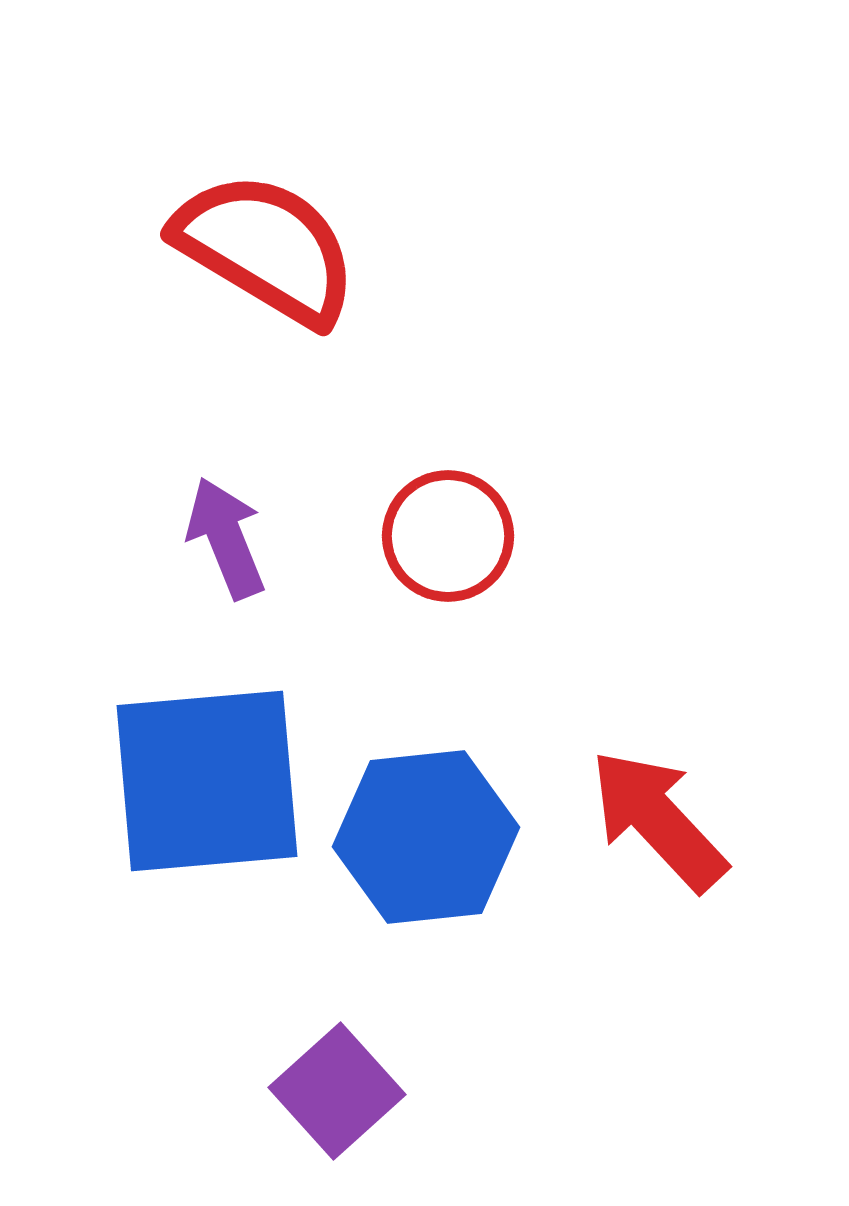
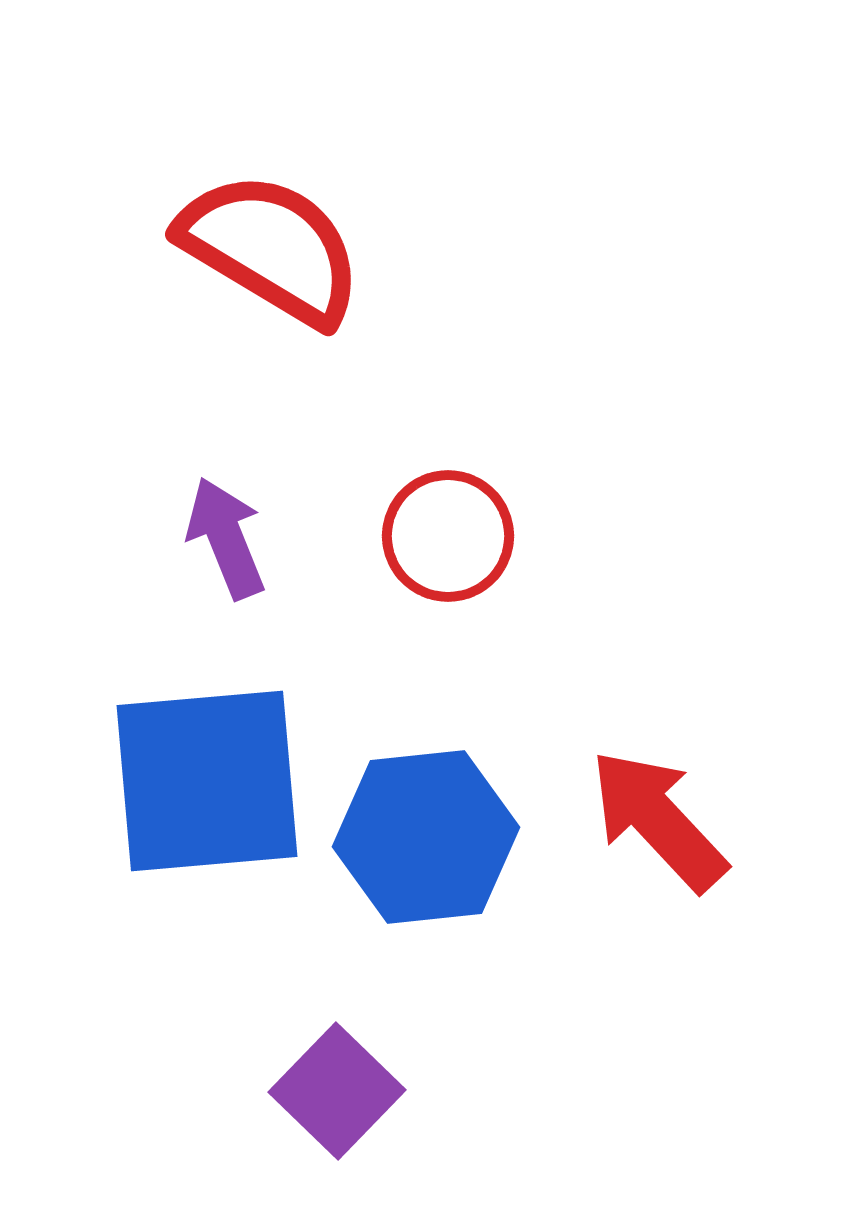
red semicircle: moved 5 px right
purple square: rotated 4 degrees counterclockwise
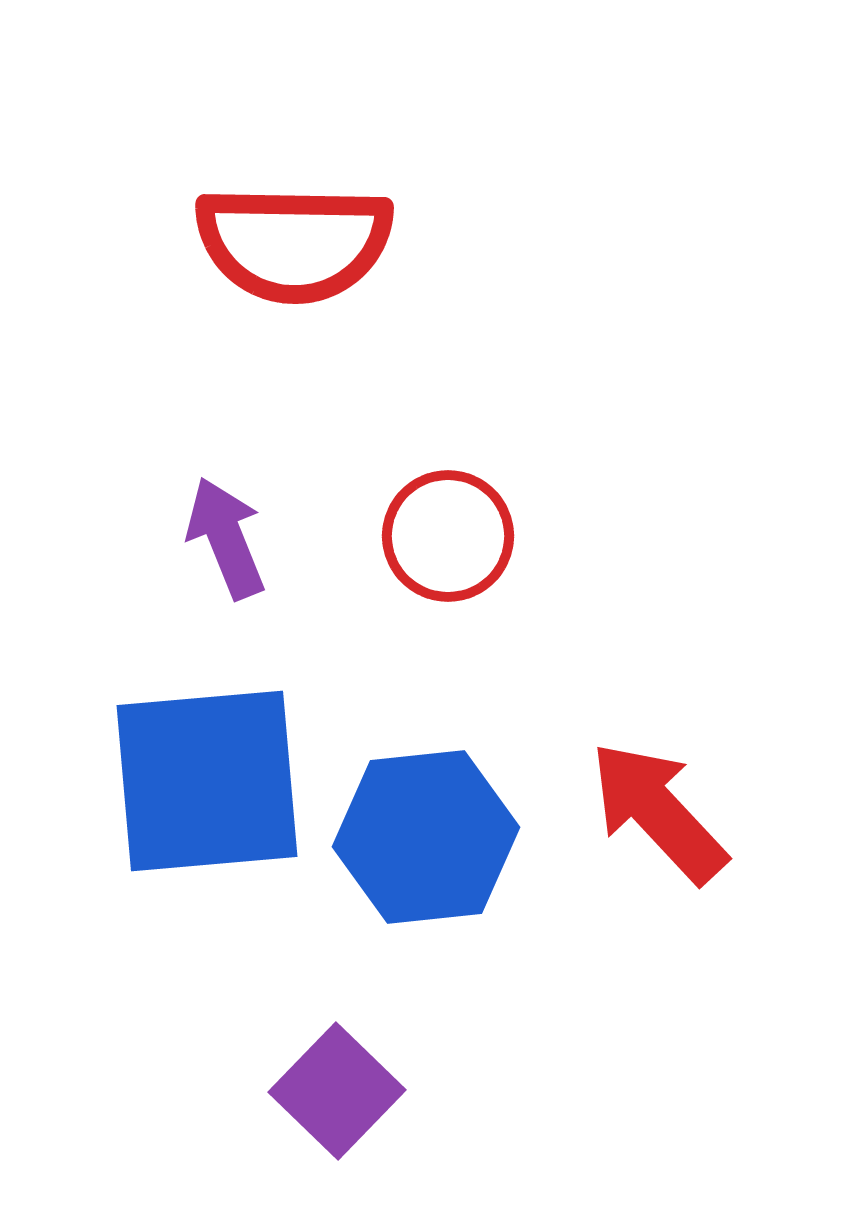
red semicircle: moved 23 px right, 5 px up; rotated 150 degrees clockwise
red arrow: moved 8 px up
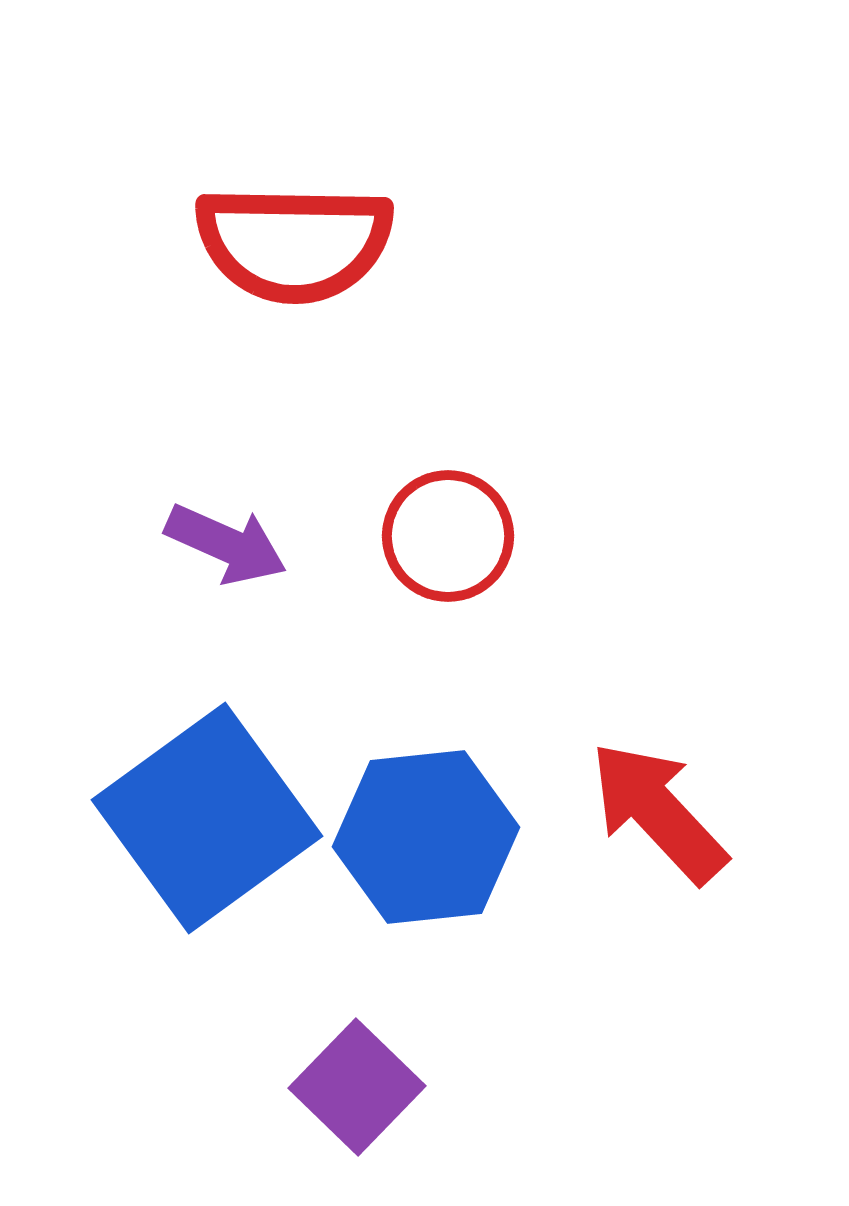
purple arrow: moved 6 px down; rotated 136 degrees clockwise
blue square: moved 37 px down; rotated 31 degrees counterclockwise
purple square: moved 20 px right, 4 px up
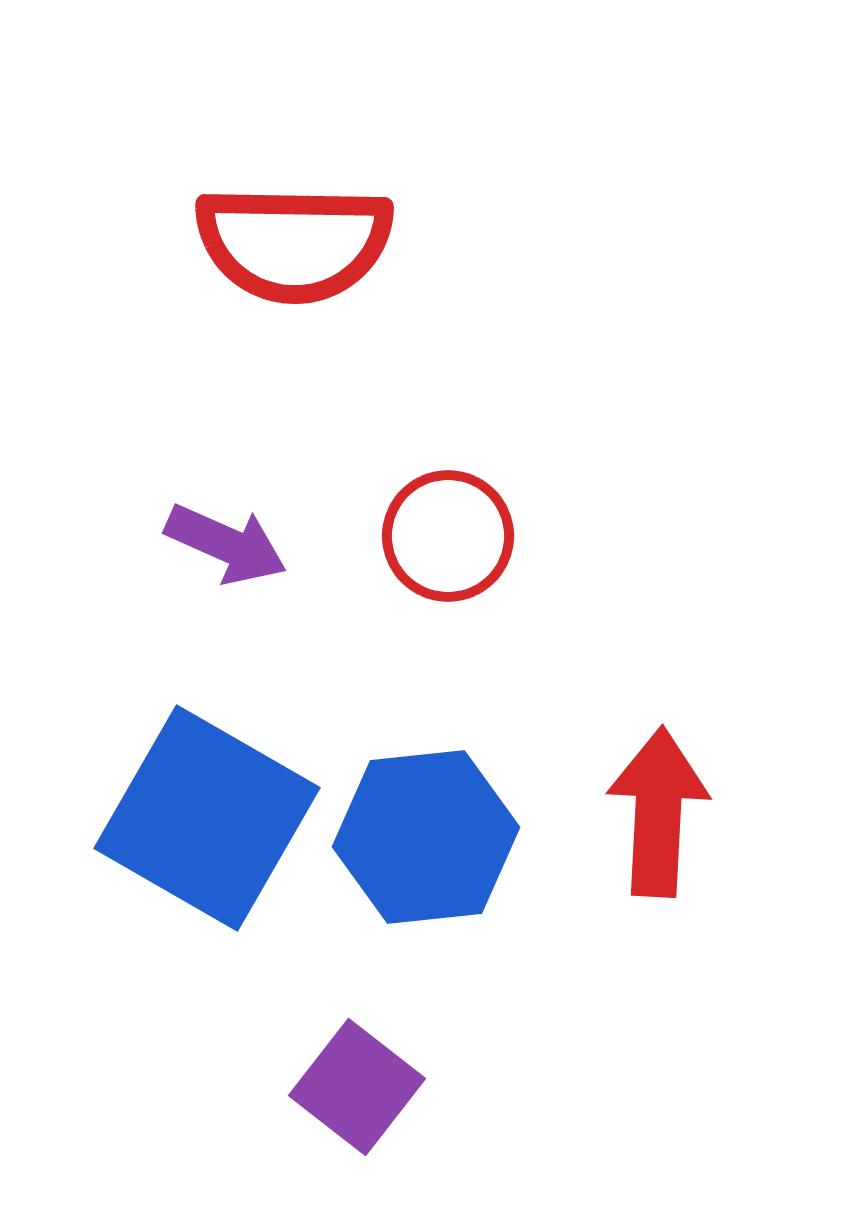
red arrow: rotated 46 degrees clockwise
blue square: rotated 24 degrees counterclockwise
purple square: rotated 6 degrees counterclockwise
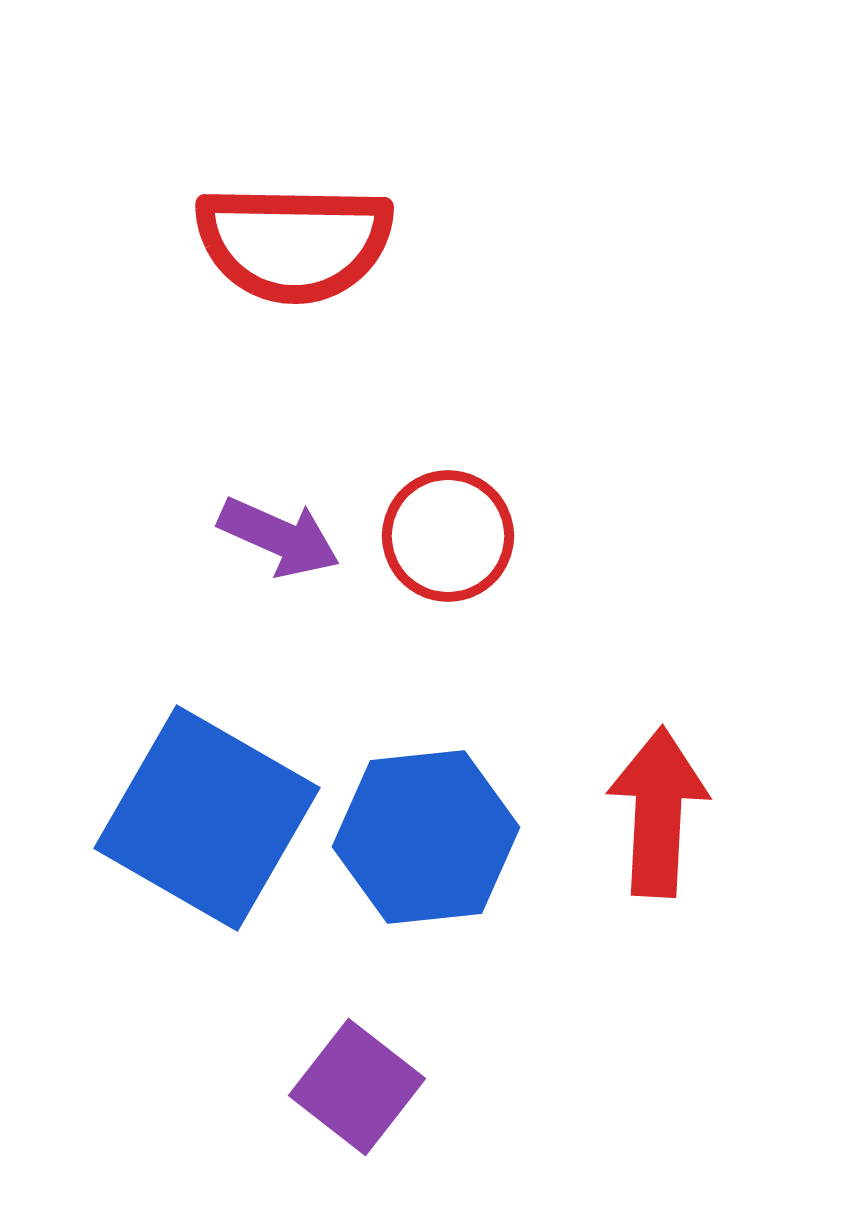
purple arrow: moved 53 px right, 7 px up
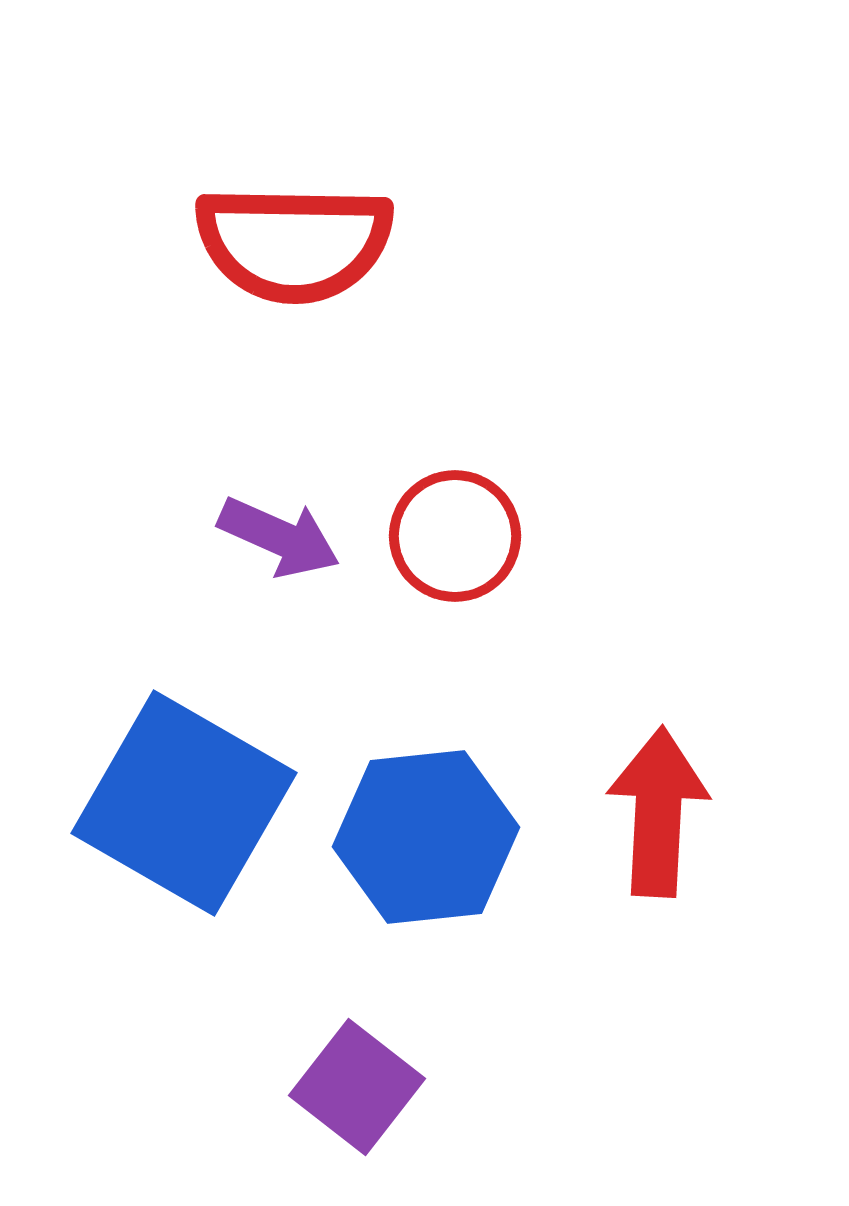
red circle: moved 7 px right
blue square: moved 23 px left, 15 px up
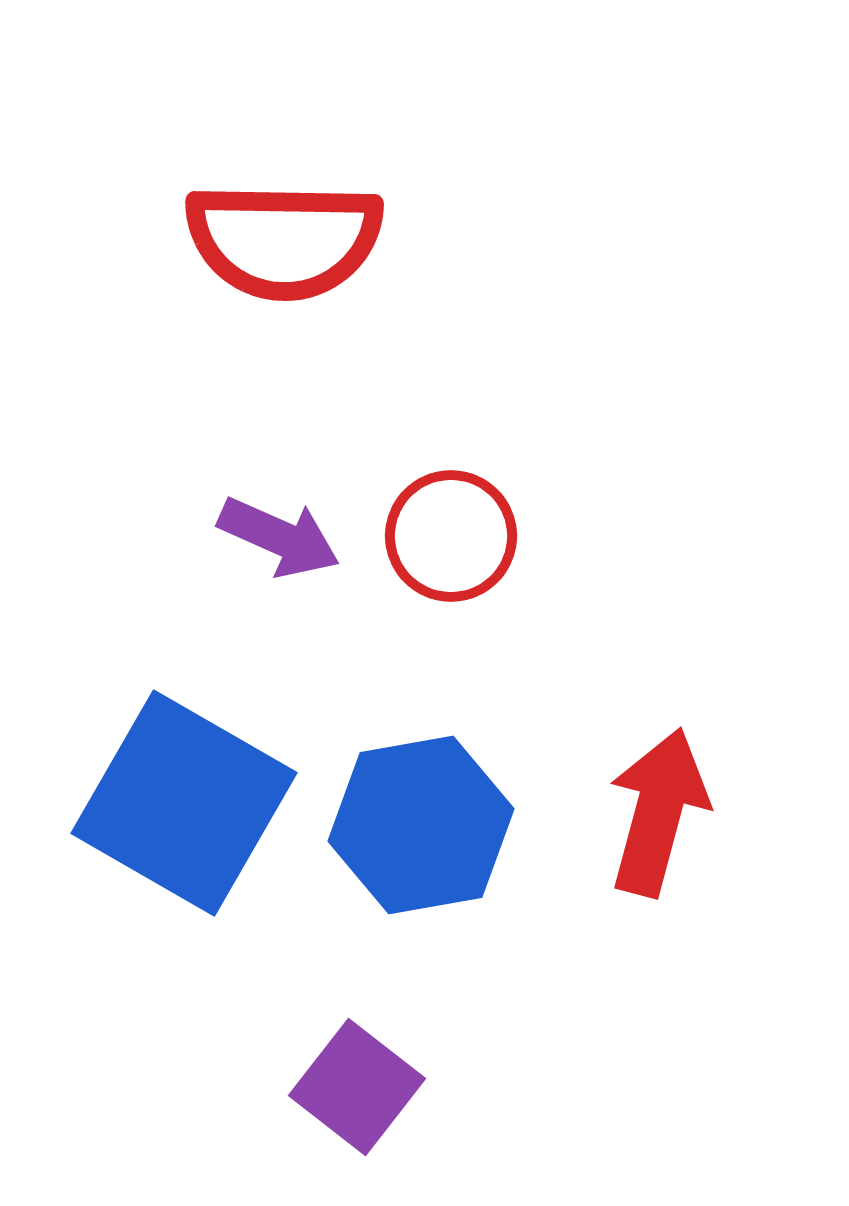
red semicircle: moved 10 px left, 3 px up
red circle: moved 4 px left
red arrow: rotated 12 degrees clockwise
blue hexagon: moved 5 px left, 12 px up; rotated 4 degrees counterclockwise
